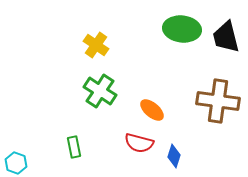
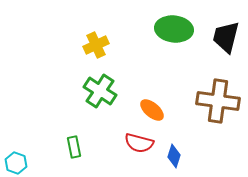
green ellipse: moved 8 px left
black trapezoid: rotated 28 degrees clockwise
yellow cross: rotated 30 degrees clockwise
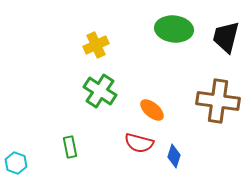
green rectangle: moved 4 px left
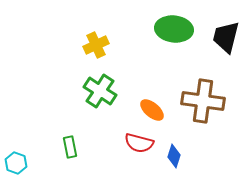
brown cross: moved 15 px left
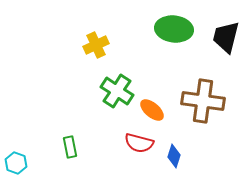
green cross: moved 17 px right
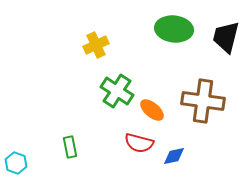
blue diamond: rotated 60 degrees clockwise
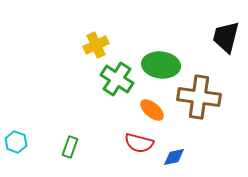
green ellipse: moved 13 px left, 36 px down
green cross: moved 12 px up
brown cross: moved 4 px left, 4 px up
green rectangle: rotated 30 degrees clockwise
blue diamond: moved 1 px down
cyan hexagon: moved 21 px up
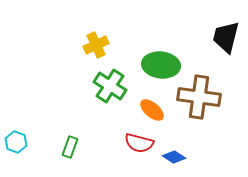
green cross: moved 7 px left, 7 px down
blue diamond: rotated 45 degrees clockwise
